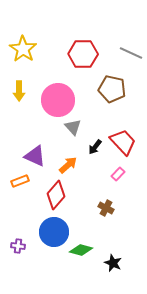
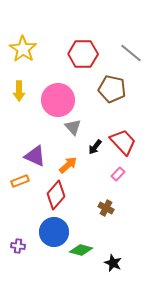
gray line: rotated 15 degrees clockwise
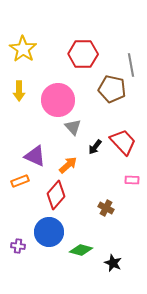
gray line: moved 12 px down; rotated 40 degrees clockwise
pink rectangle: moved 14 px right, 6 px down; rotated 48 degrees clockwise
blue circle: moved 5 px left
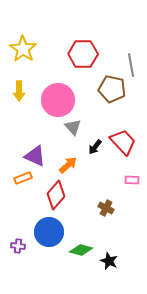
orange rectangle: moved 3 px right, 3 px up
black star: moved 4 px left, 2 px up
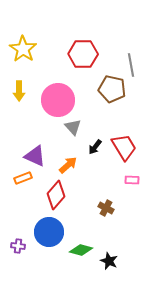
red trapezoid: moved 1 px right, 5 px down; rotated 12 degrees clockwise
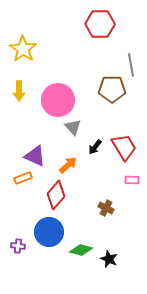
red hexagon: moved 17 px right, 30 px up
brown pentagon: rotated 12 degrees counterclockwise
black star: moved 2 px up
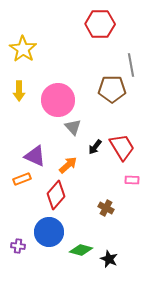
red trapezoid: moved 2 px left
orange rectangle: moved 1 px left, 1 px down
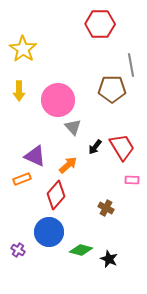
purple cross: moved 4 px down; rotated 24 degrees clockwise
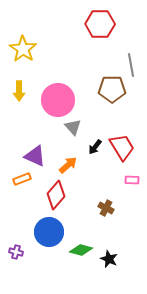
purple cross: moved 2 px left, 2 px down; rotated 16 degrees counterclockwise
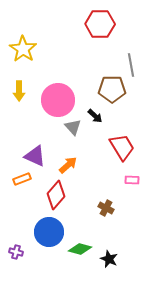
black arrow: moved 31 px up; rotated 84 degrees counterclockwise
green diamond: moved 1 px left, 1 px up
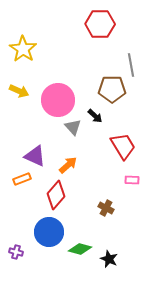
yellow arrow: rotated 66 degrees counterclockwise
red trapezoid: moved 1 px right, 1 px up
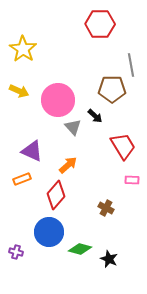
purple triangle: moved 3 px left, 5 px up
